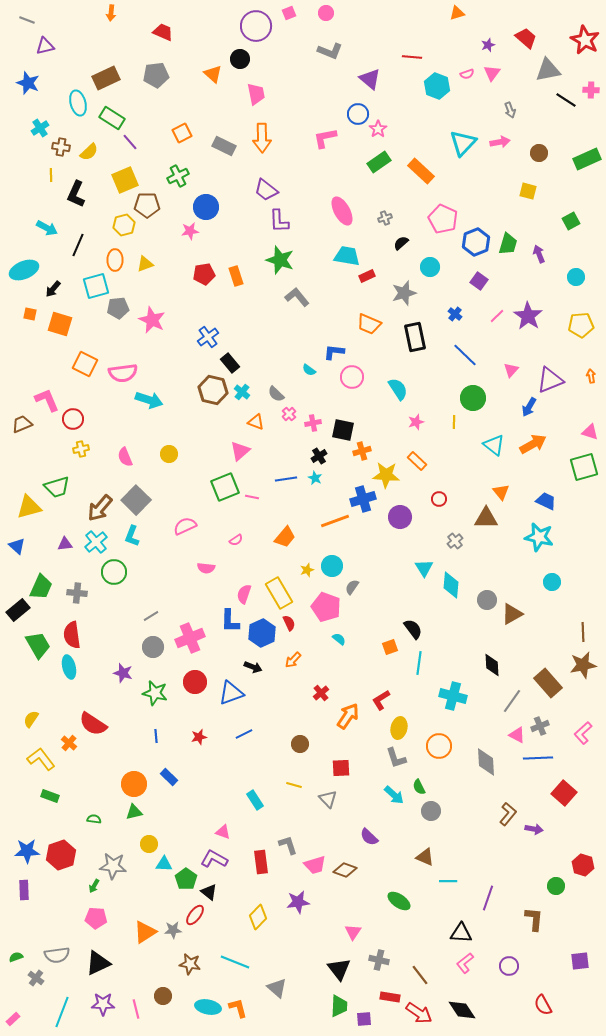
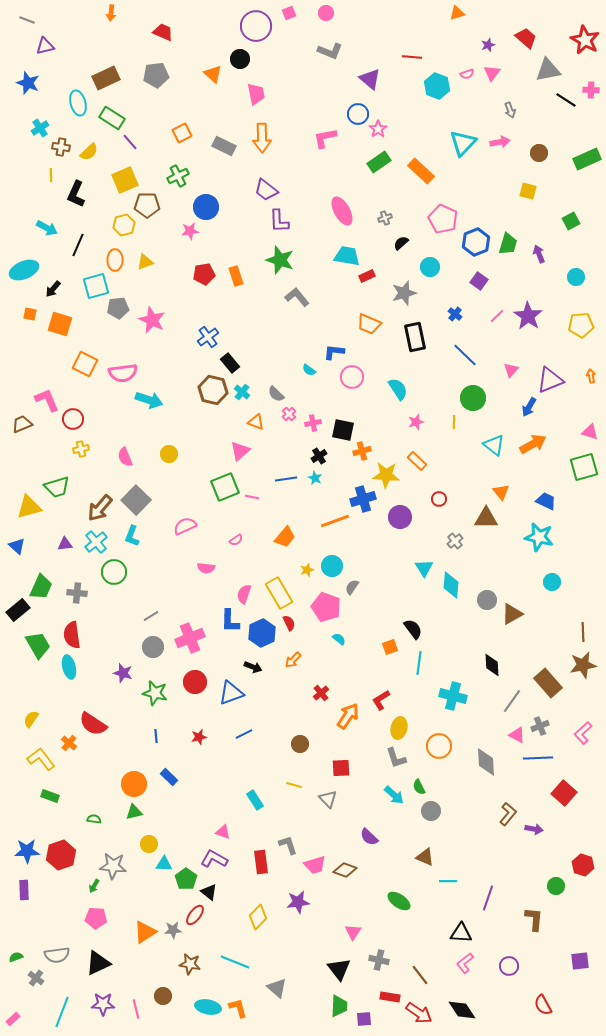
yellow triangle at (145, 264): moved 2 px up
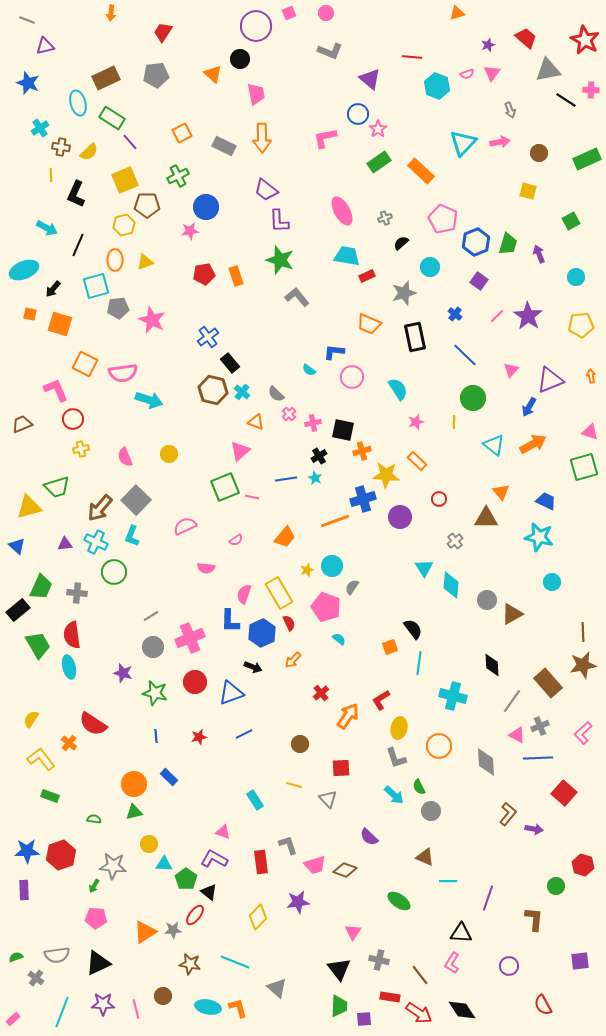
red trapezoid at (163, 32): rotated 80 degrees counterclockwise
pink L-shape at (47, 400): moved 9 px right, 10 px up
cyan cross at (96, 542): rotated 25 degrees counterclockwise
pink L-shape at (465, 963): moved 13 px left; rotated 20 degrees counterclockwise
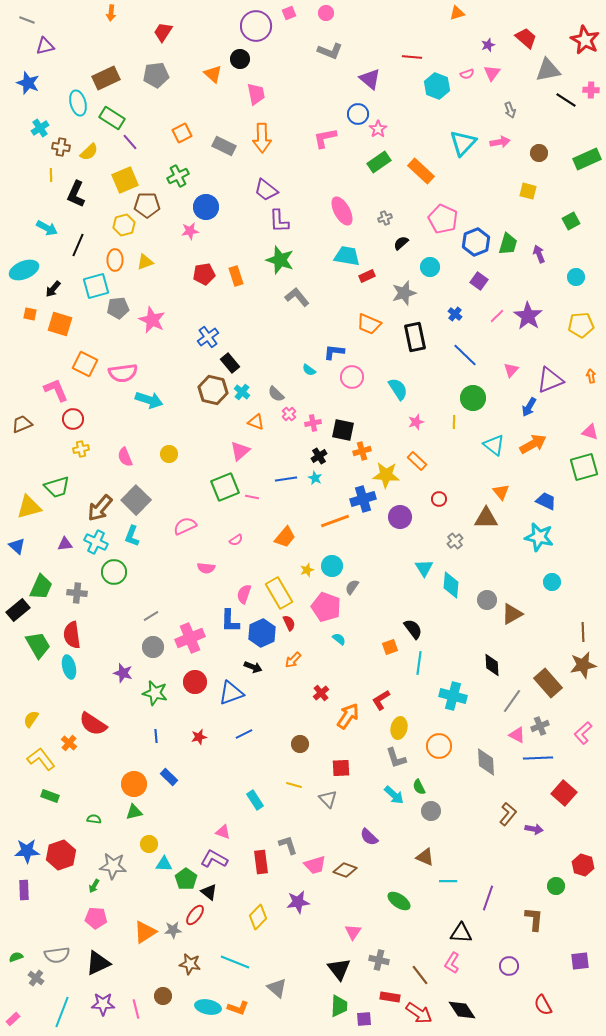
orange L-shape at (238, 1008): rotated 125 degrees clockwise
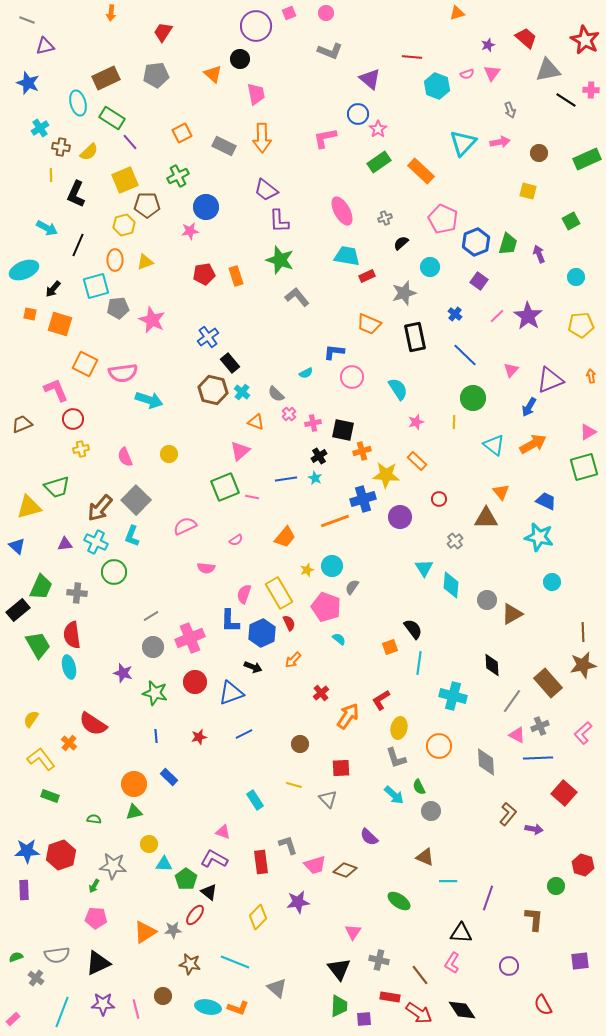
cyan semicircle at (309, 370): moved 3 px left, 3 px down; rotated 64 degrees counterclockwise
pink triangle at (590, 432): moved 2 px left; rotated 48 degrees counterclockwise
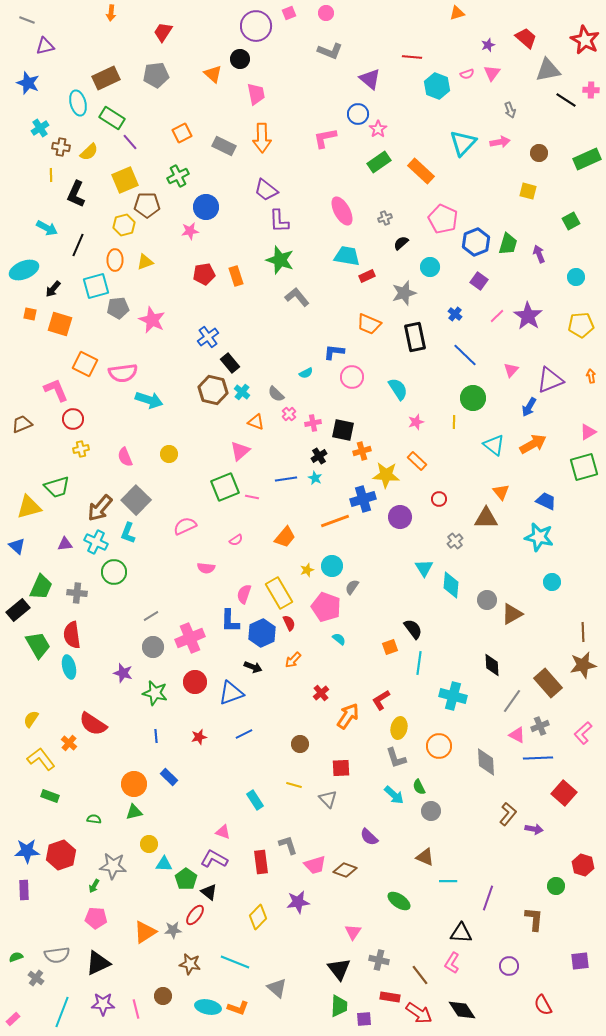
cyan L-shape at (132, 536): moved 4 px left, 3 px up
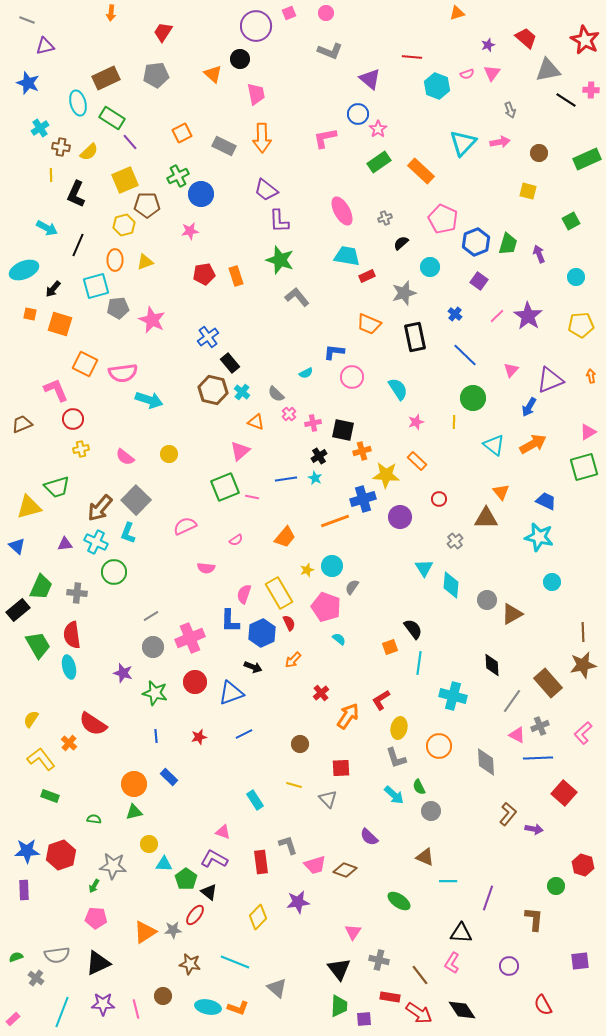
blue circle at (206, 207): moved 5 px left, 13 px up
pink semicircle at (125, 457): rotated 30 degrees counterclockwise
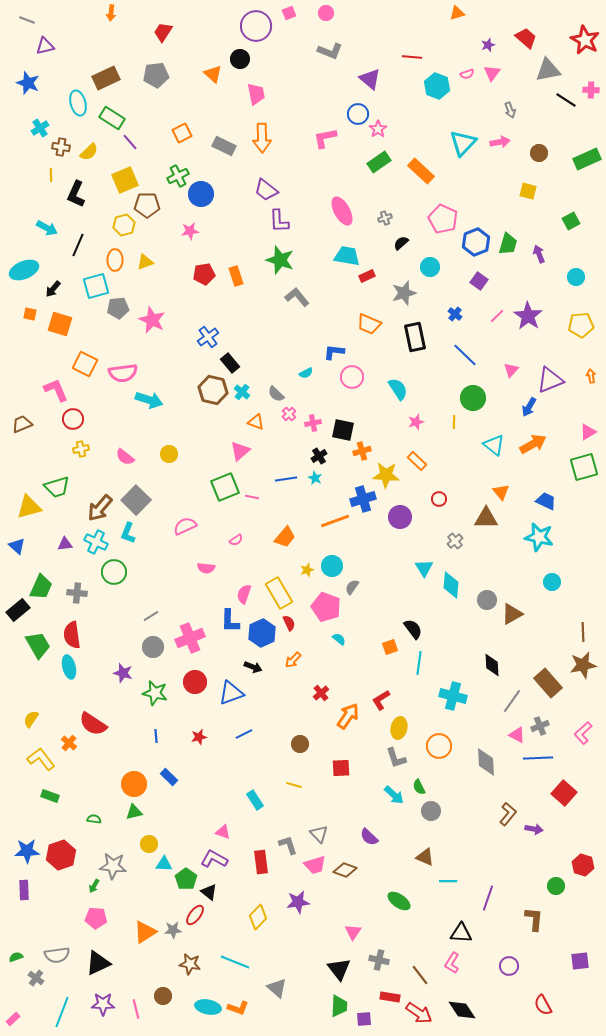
gray triangle at (328, 799): moved 9 px left, 35 px down
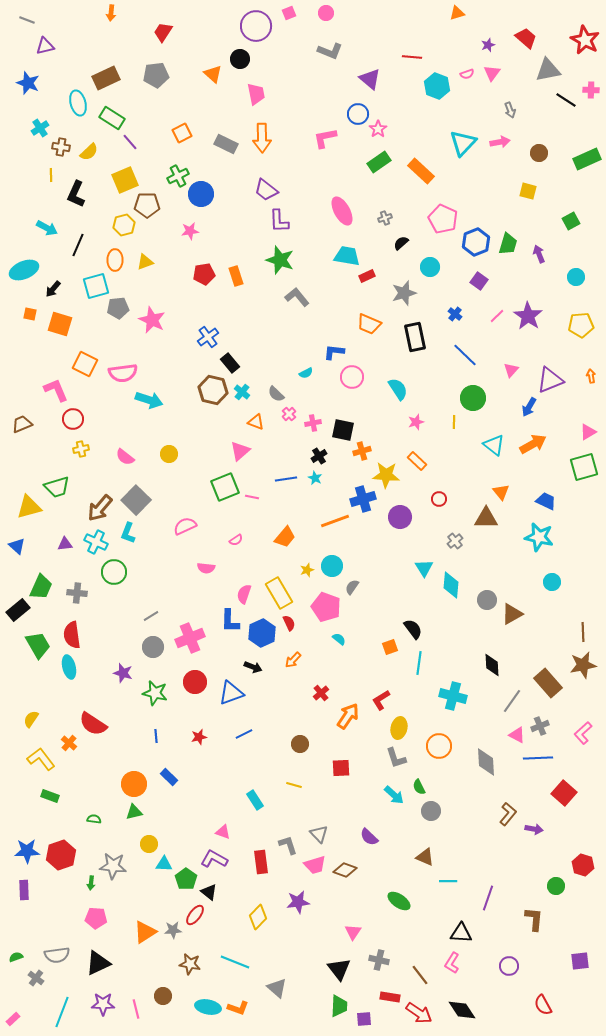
gray rectangle at (224, 146): moved 2 px right, 2 px up
green arrow at (94, 886): moved 3 px left, 3 px up; rotated 24 degrees counterclockwise
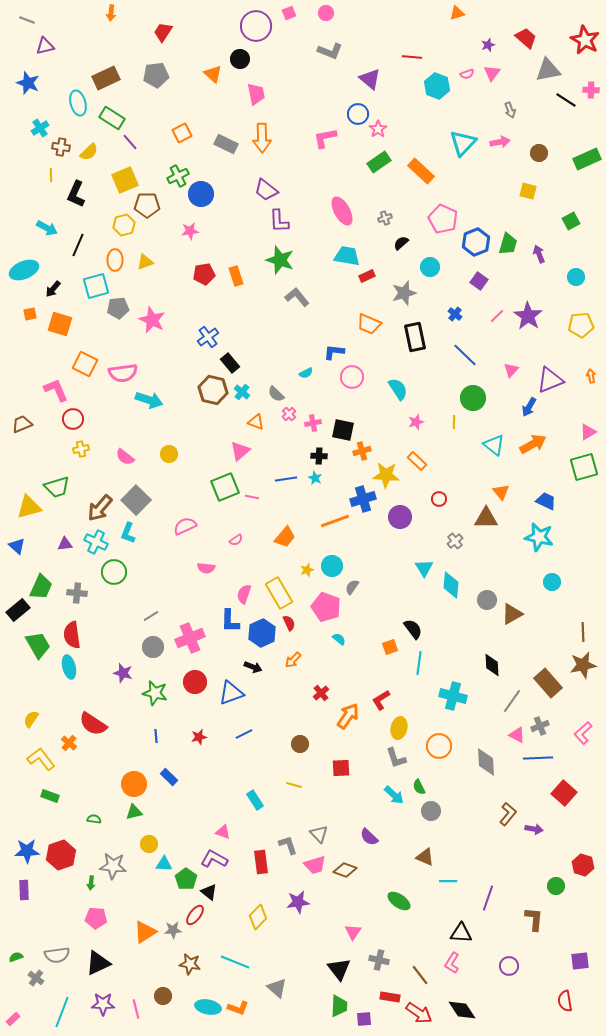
orange square at (30, 314): rotated 24 degrees counterclockwise
black cross at (319, 456): rotated 35 degrees clockwise
red semicircle at (543, 1005): moved 22 px right, 4 px up; rotated 20 degrees clockwise
